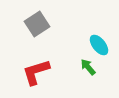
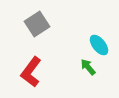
red L-shape: moved 5 px left; rotated 36 degrees counterclockwise
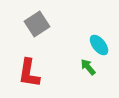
red L-shape: moved 2 px left, 1 px down; rotated 28 degrees counterclockwise
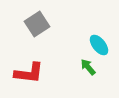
red L-shape: rotated 92 degrees counterclockwise
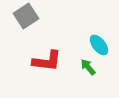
gray square: moved 11 px left, 8 px up
red L-shape: moved 18 px right, 12 px up
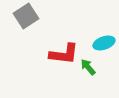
cyan ellipse: moved 5 px right, 2 px up; rotated 70 degrees counterclockwise
red L-shape: moved 17 px right, 7 px up
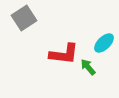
gray square: moved 2 px left, 2 px down
cyan ellipse: rotated 25 degrees counterclockwise
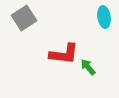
cyan ellipse: moved 26 px up; rotated 55 degrees counterclockwise
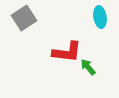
cyan ellipse: moved 4 px left
red L-shape: moved 3 px right, 2 px up
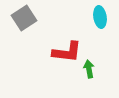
green arrow: moved 1 px right, 2 px down; rotated 30 degrees clockwise
